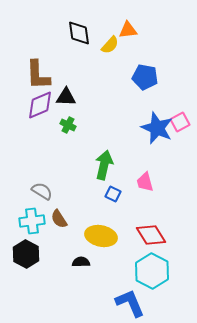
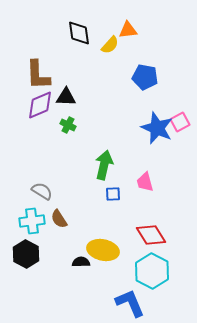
blue square: rotated 28 degrees counterclockwise
yellow ellipse: moved 2 px right, 14 px down
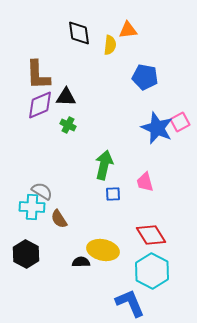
yellow semicircle: rotated 36 degrees counterclockwise
cyan cross: moved 14 px up; rotated 10 degrees clockwise
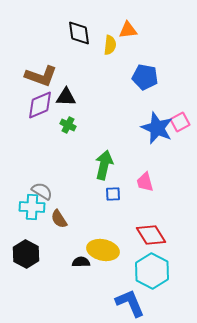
brown L-shape: moved 3 px right, 1 px down; rotated 68 degrees counterclockwise
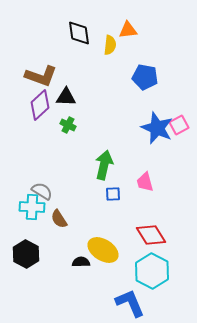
purple diamond: rotated 20 degrees counterclockwise
pink square: moved 1 px left, 3 px down
yellow ellipse: rotated 20 degrees clockwise
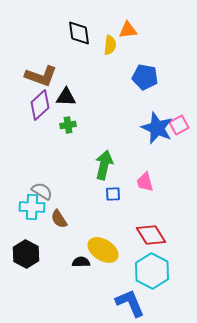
green cross: rotated 35 degrees counterclockwise
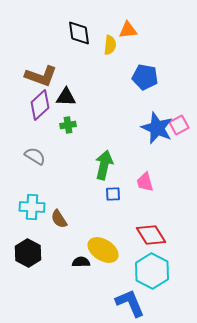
gray semicircle: moved 7 px left, 35 px up
black hexagon: moved 2 px right, 1 px up
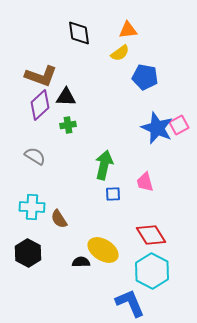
yellow semicircle: moved 10 px right, 8 px down; rotated 48 degrees clockwise
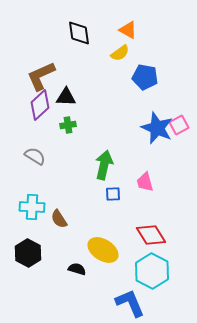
orange triangle: rotated 36 degrees clockwise
brown L-shape: rotated 136 degrees clockwise
black semicircle: moved 4 px left, 7 px down; rotated 18 degrees clockwise
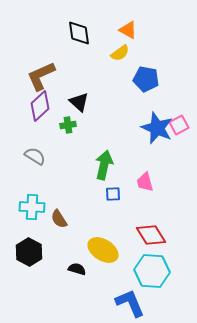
blue pentagon: moved 1 px right, 2 px down
black triangle: moved 13 px right, 5 px down; rotated 40 degrees clockwise
purple diamond: moved 1 px down
black hexagon: moved 1 px right, 1 px up
cyan hexagon: rotated 24 degrees counterclockwise
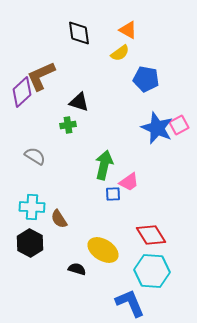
black triangle: rotated 25 degrees counterclockwise
purple diamond: moved 18 px left, 14 px up
pink trapezoid: moved 16 px left; rotated 110 degrees counterclockwise
black hexagon: moved 1 px right, 9 px up
